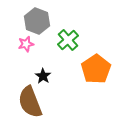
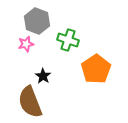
green cross: rotated 30 degrees counterclockwise
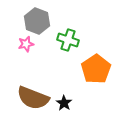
black star: moved 21 px right, 27 px down
brown semicircle: moved 3 px right, 4 px up; rotated 48 degrees counterclockwise
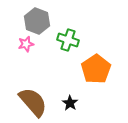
brown semicircle: moved 4 px down; rotated 152 degrees counterclockwise
black star: moved 6 px right
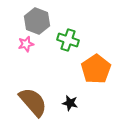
black star: rotated 21 degrees counterclockwise
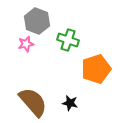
orange pentagon: rotated 16 degrees clockwise
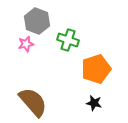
black star: moved 24 px right
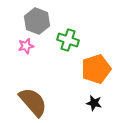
pink star: moved 2 px down
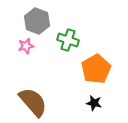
orange pentagon: rotated 12 degrees counterclockwise
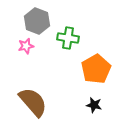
green cross: moved 2 px up; rotated 10 degrees counterclockwise
black star: moved 2 px down
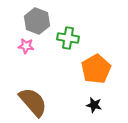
pink star: rotated 21 degrees clockwise
